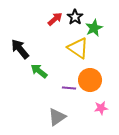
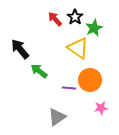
red arrow: rotated 91 degrees counterclockwise
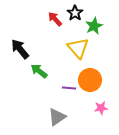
black star: moved 4 px up
green star: moved 2 px up
yellow triangle: rotated 15 degrees clockwise
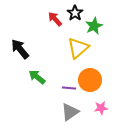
yellow triangle: rotated 30 degrees clockwise
green arrow: moved 2 px left, 6 px down
gray triangle: moved 13 px right, 5 px up
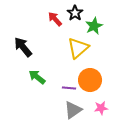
black arrow: moved 3 px right, 2 px up
gray triangle: moved 3 px right, 2 px up
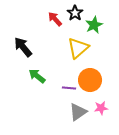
green star: moved 1 px up
green arrow: moved 1 px up
gray triangle: moved 5 px right, 2 px down
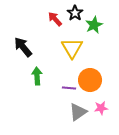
yellow triangle: moved 6 px left; rotated 20 degrees counterclockwise
green arrow: rotated 48 degrees clockwise
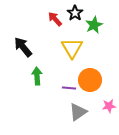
pink star: moved 8 px right, 2 px up
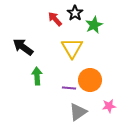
black arrow: rotated 15 degrees counterclockwise
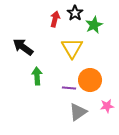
red arrow: rotated 56 degrees clockwise
pink star: moved 2 px left
